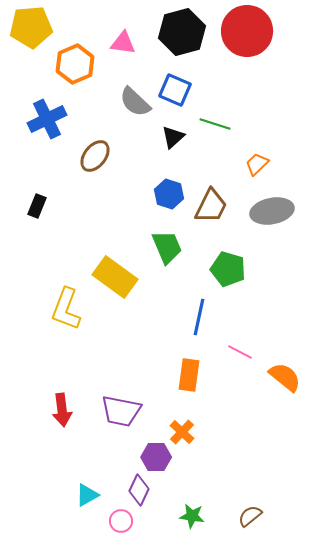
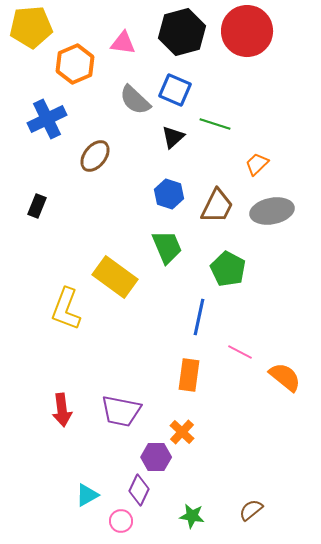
gray semicircle: moved 2 px up
brown trapezoid: moved 6 px right
green pentagon: rotated 12 degrees clockwise
brown semicircle: moved 1 px right, 6 px up
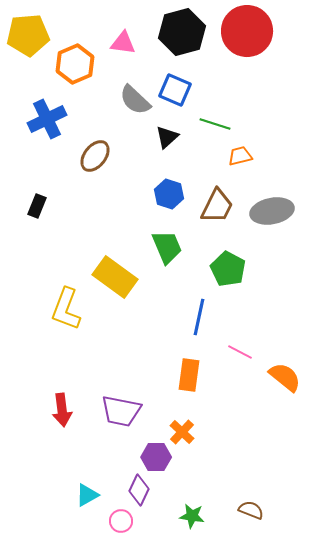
yellow pentagon: moved 3 px left, 8 px down
black triangle: moved 6 px left
orange trapezoid: moved 17 px left, 8 px up; rotated 30 degrees clockwise
brown semicircle: rotated 60 degrees clockwise
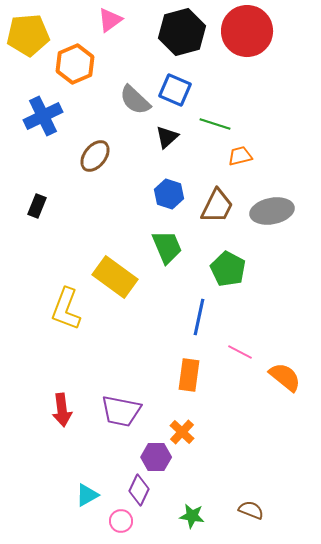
pink triangle: moved 13 px left, 23 px up; rotated 44 degrees counterclockwise
blue cross: moved 4 px left, 3 px up
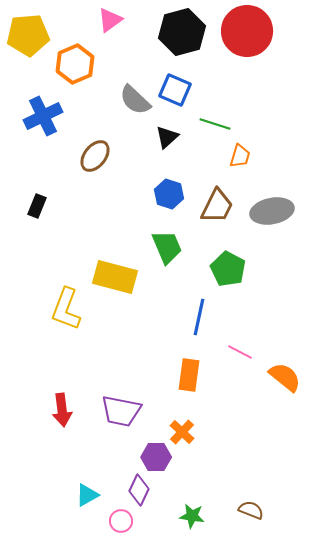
orange trapezoid: rotated 120 degrees clockwise
yellow rectangle: rotated 21 degrees counterclockwise
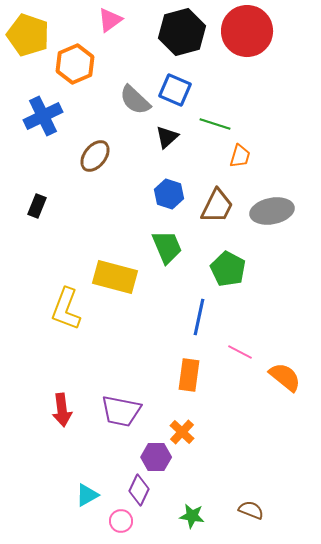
yellow pentagon: rotated 24 degrees clockwise
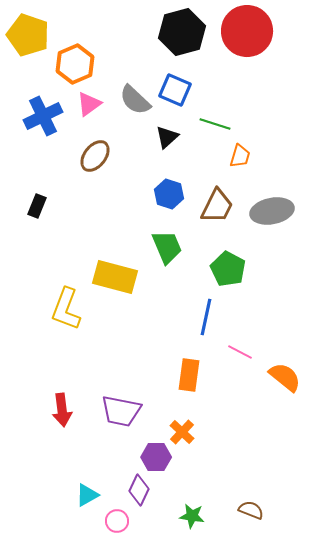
pink triangle: moved 21 px left, 84 px down
blue line: moved 7 px right
pink circle: moved 4 px left
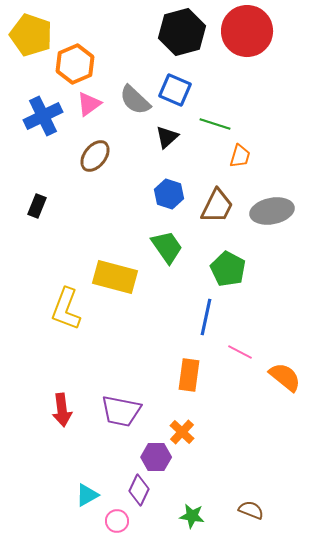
yellow pentagon: moved 3 px right
green trapezoid: rotated 12 degrees counterclockwise
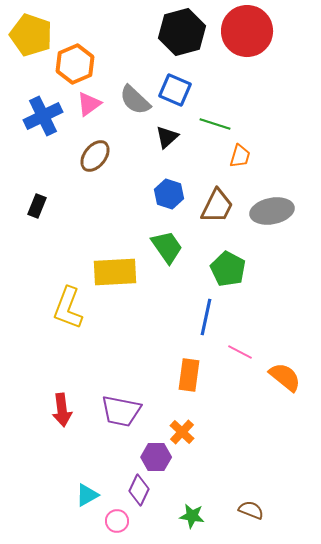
yellow rectangle: moved 5 px up; rotated 18 degrees counterclockwise
yellow L-shape: moved 2 px right, 1 px up
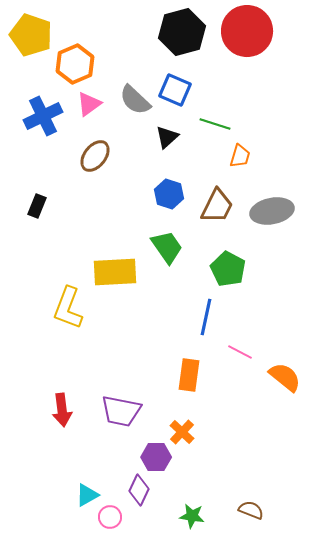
pink circle: moved 7 px left, 4 px up
